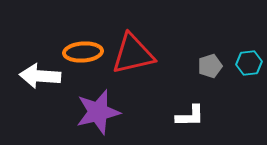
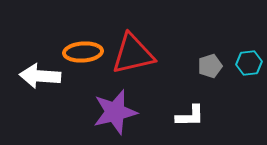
purple star: moved 17 px right
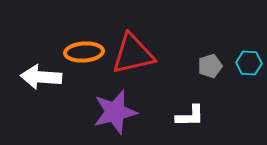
orange ellipse: moved 1 px right
cyan hexagon: rotated 10 degrees clockwise
white arrow: moved 1 px right, 1 px down
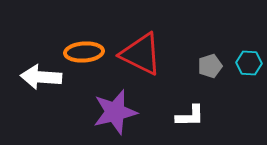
red triangle: moved 8 px right; rotated 39 degrees clockwise
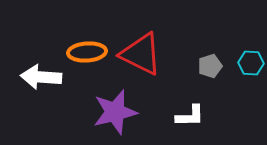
orange ellipse: moved 3 px right
cyan hexagon: moved 2 px right
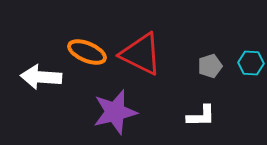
orange ellipse: rotated 27 degrees clockwise
white L-shape: moved 11 px right
